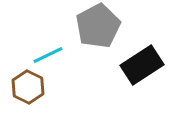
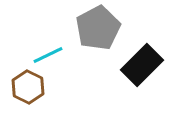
gray pentagon: moved 2 px down
black rectangle: rotated 12 degrees counterclockwise
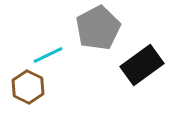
black rectangle: rotated 9 degrees clockwise
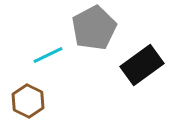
gray pentagon: moved 4 px left
brown hexagon: moved 14 px down
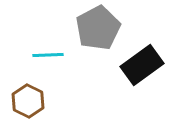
gray pentagon: moved 4 px right
cyan line: rotated 24 degrees clockwise
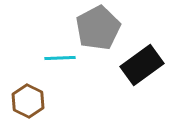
cyan line: moved 12 px right, 3 px down
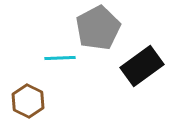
black rectangle: moved 1 px down
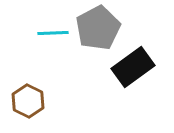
cyan line: moved 7 px left, 25 px up
black rectangle: moved 9 px left, 1 px down
